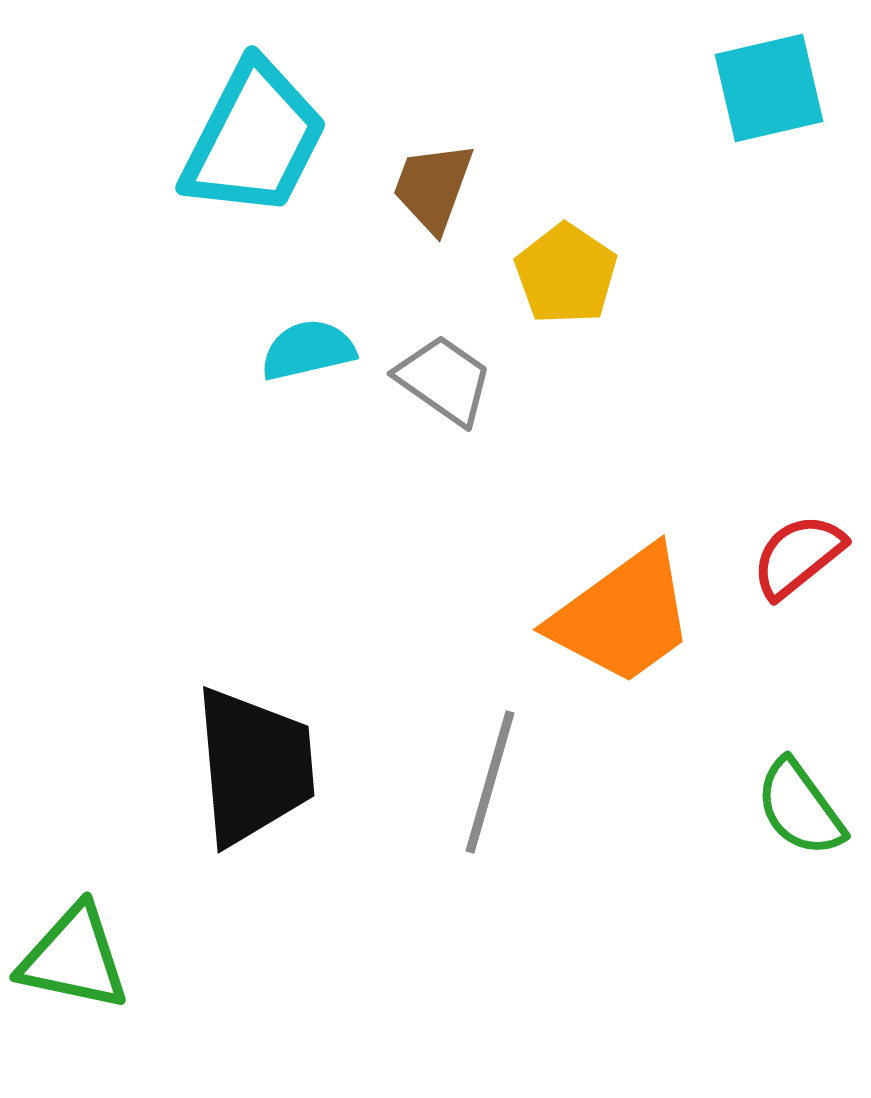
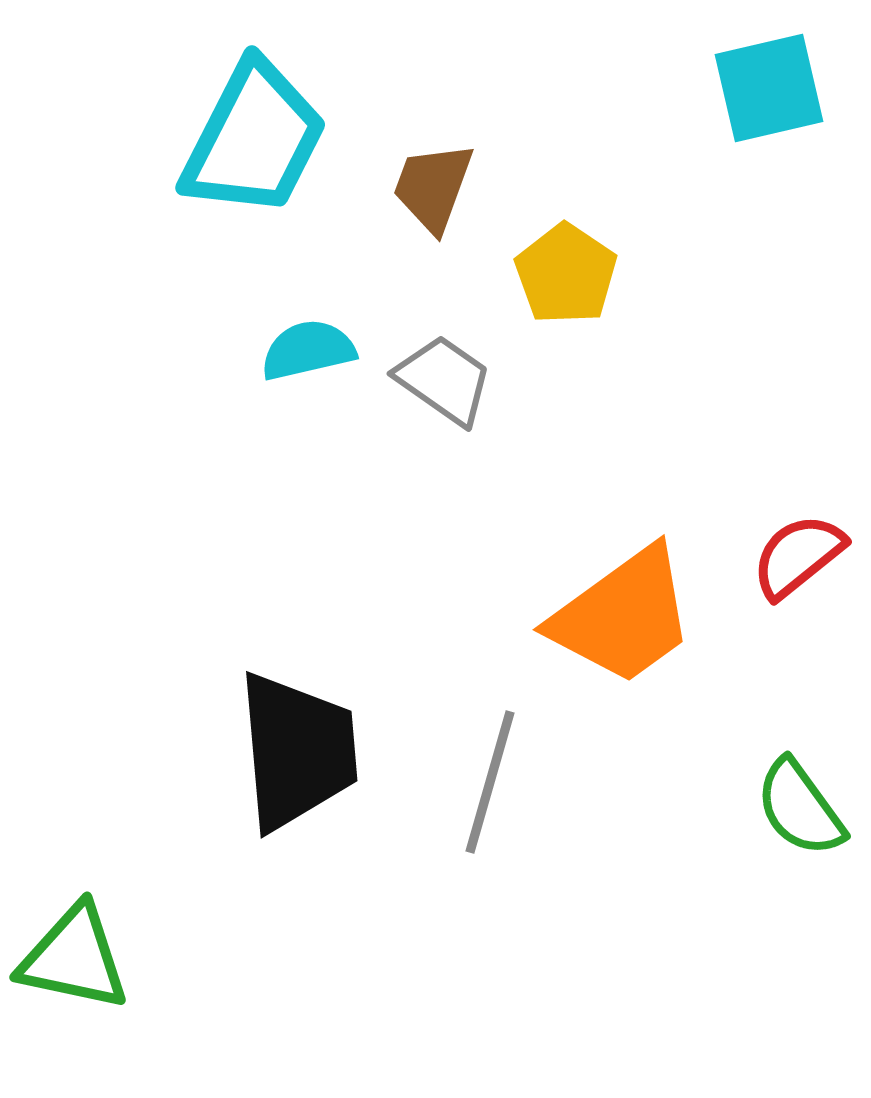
black trapezoid: moved 43 px right, 15 px up
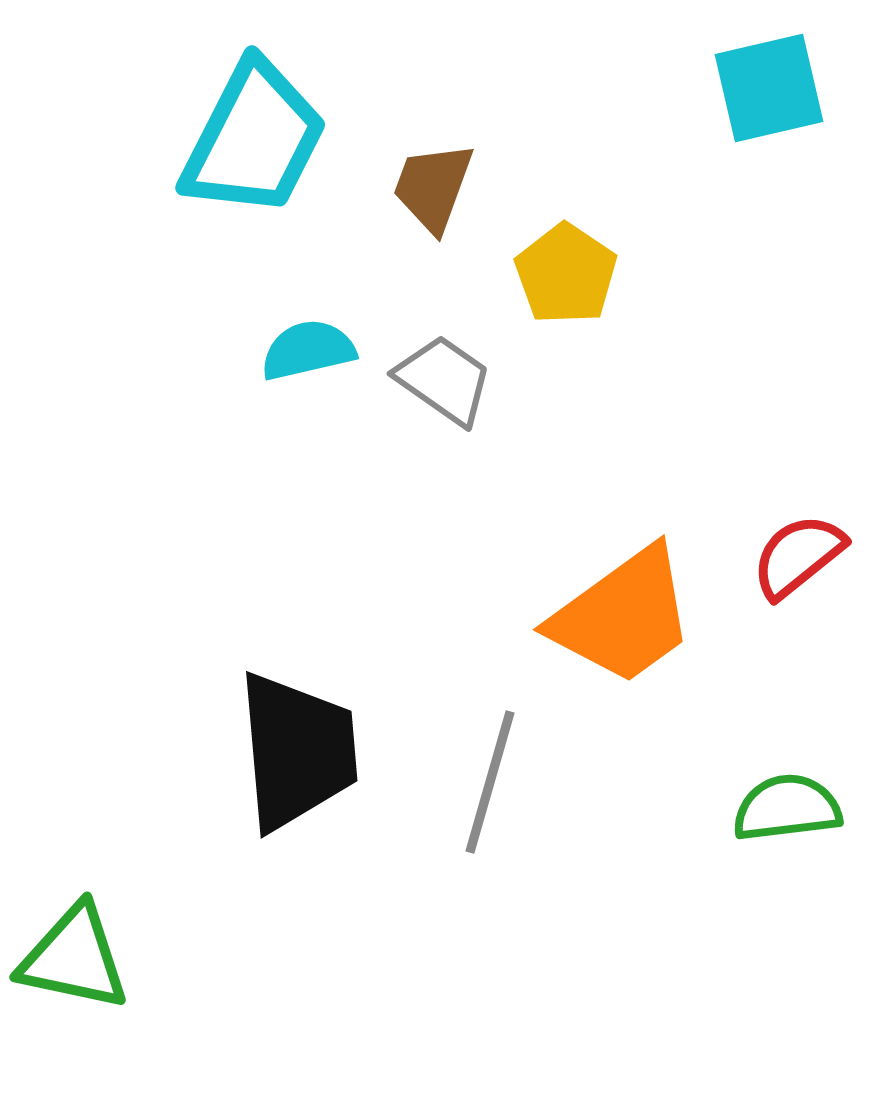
green semicircle: moved 13 px left; rotated 119 degrees clockwise
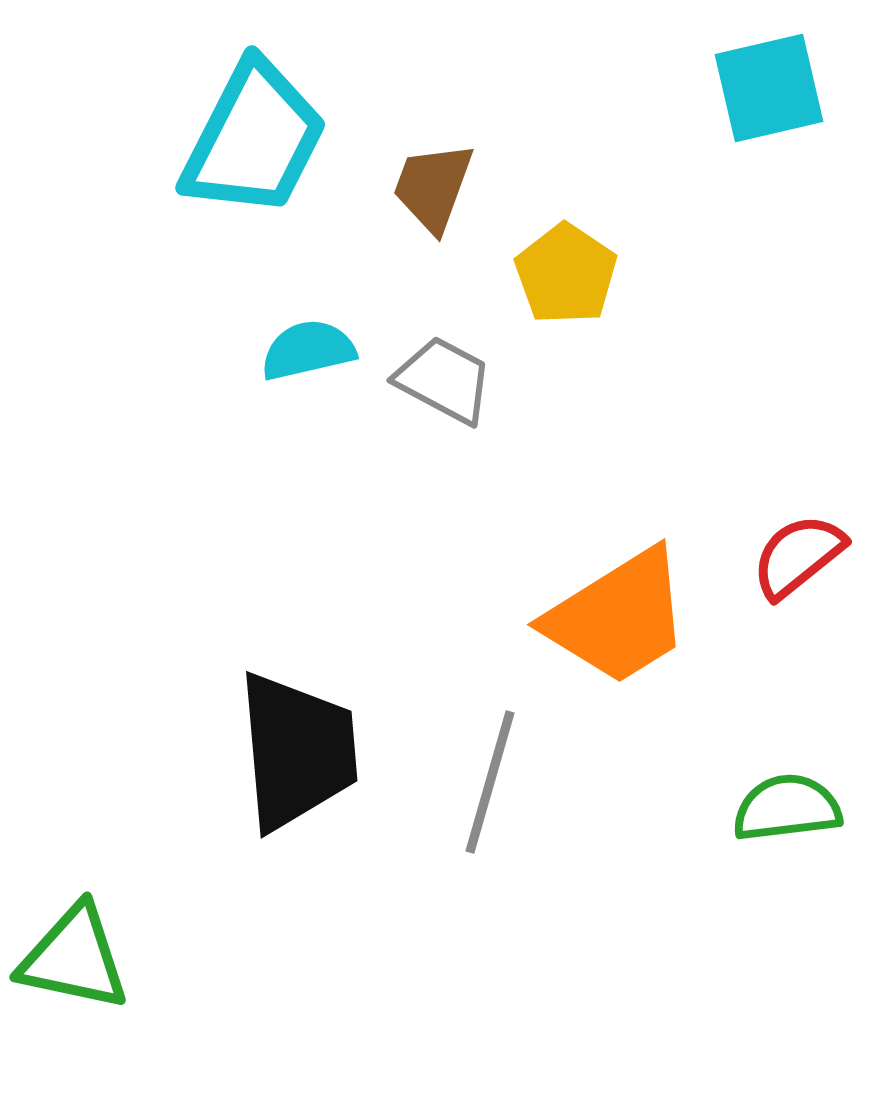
gray trapezoid: rotated 7 degrees counterclockwise
orange trapezoid: moved 5 px left, 1 px down; rotated 4 degrees clockwise
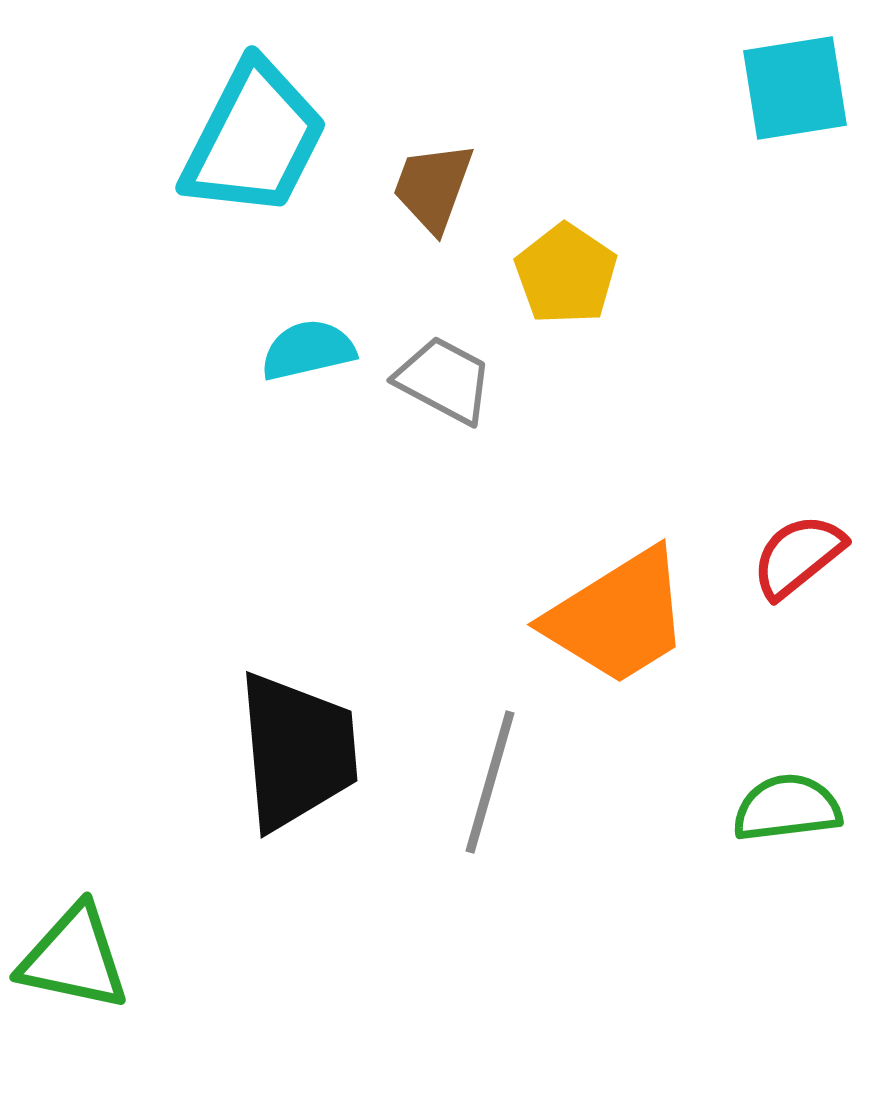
cyan square: moved 26 px right; rotated 4 degrees clockwise
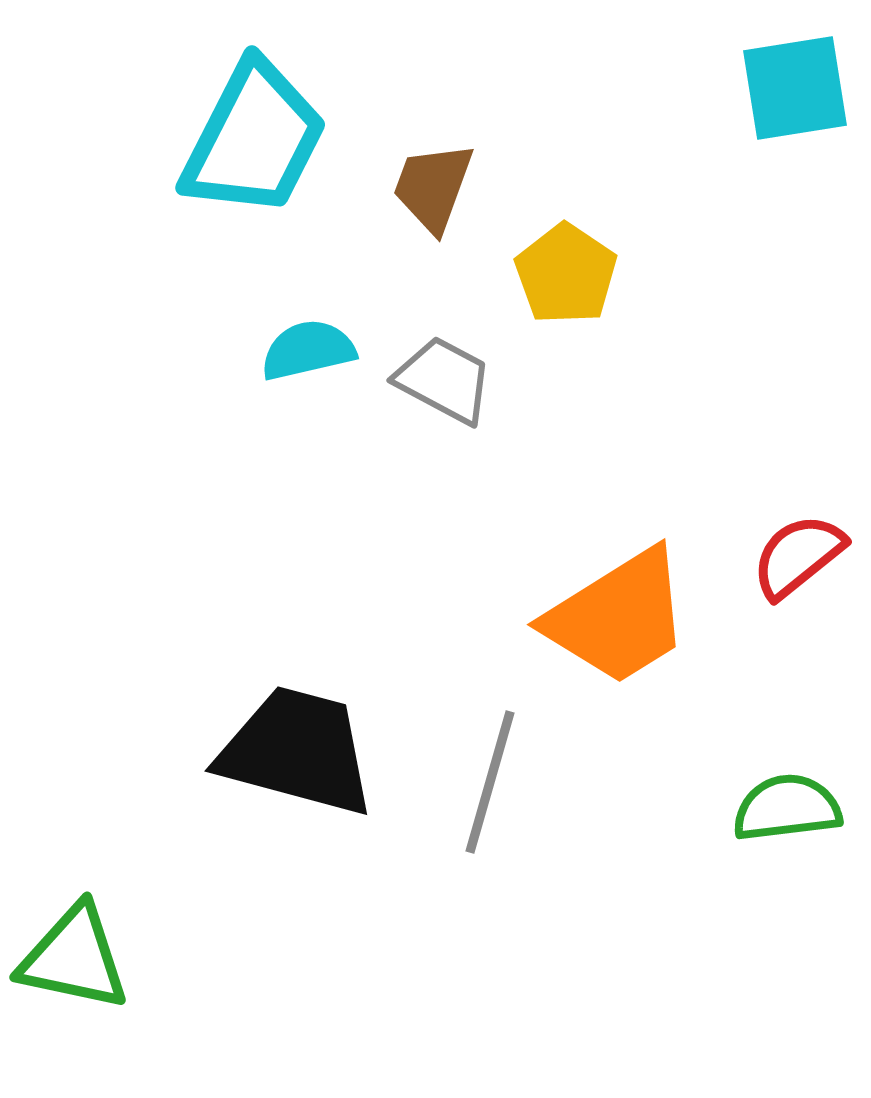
black trapezoid: rotated 70 degrees counterclockwise
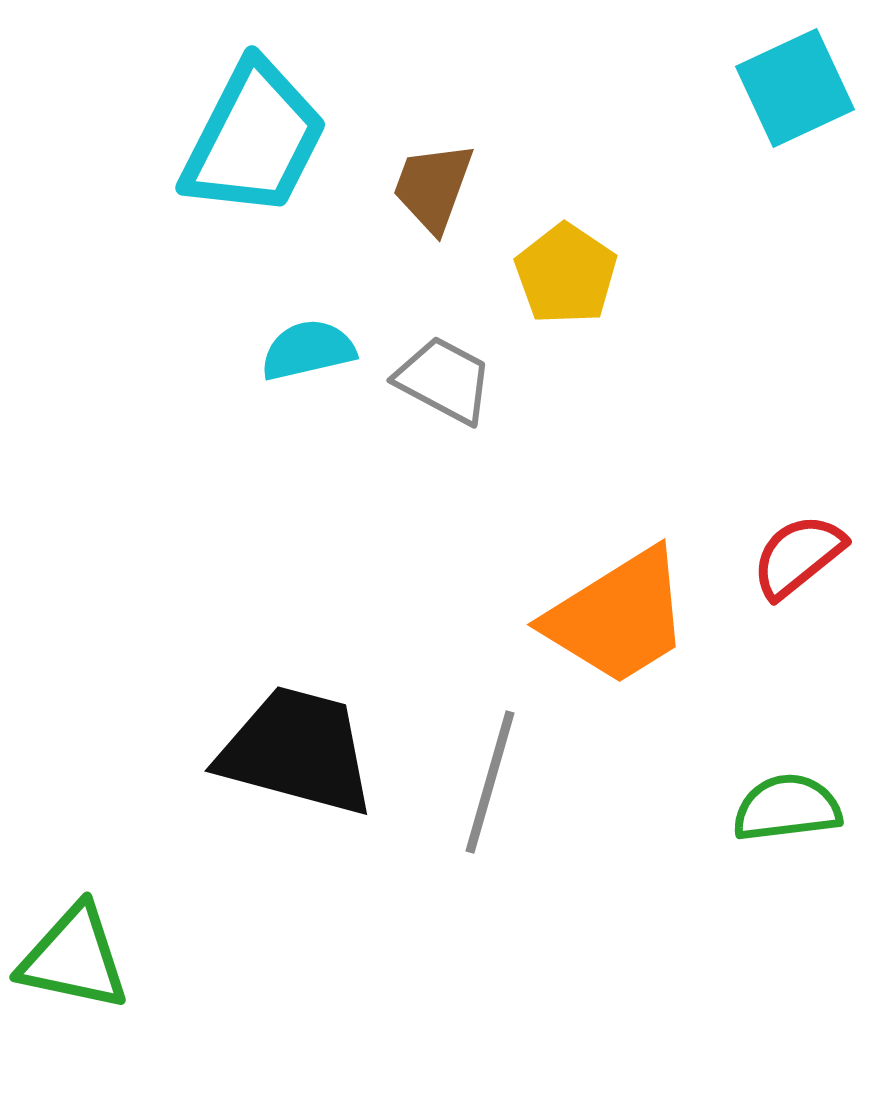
cyan square: rotated 16 degrees counterclockwise
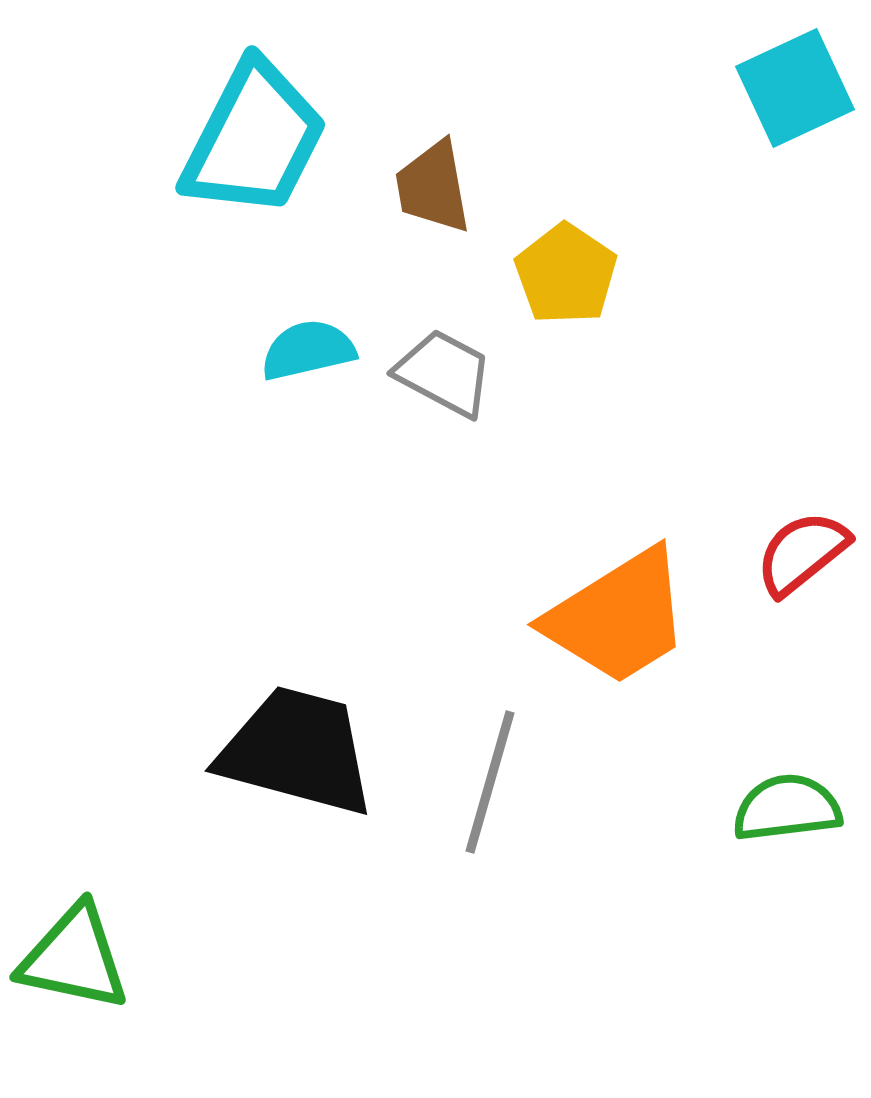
brown trapezoid: rotated 30 degrees counterclockwise
gray trapezoid: moved 7 px up
red semicircle: moved 4 px right, 3 px up
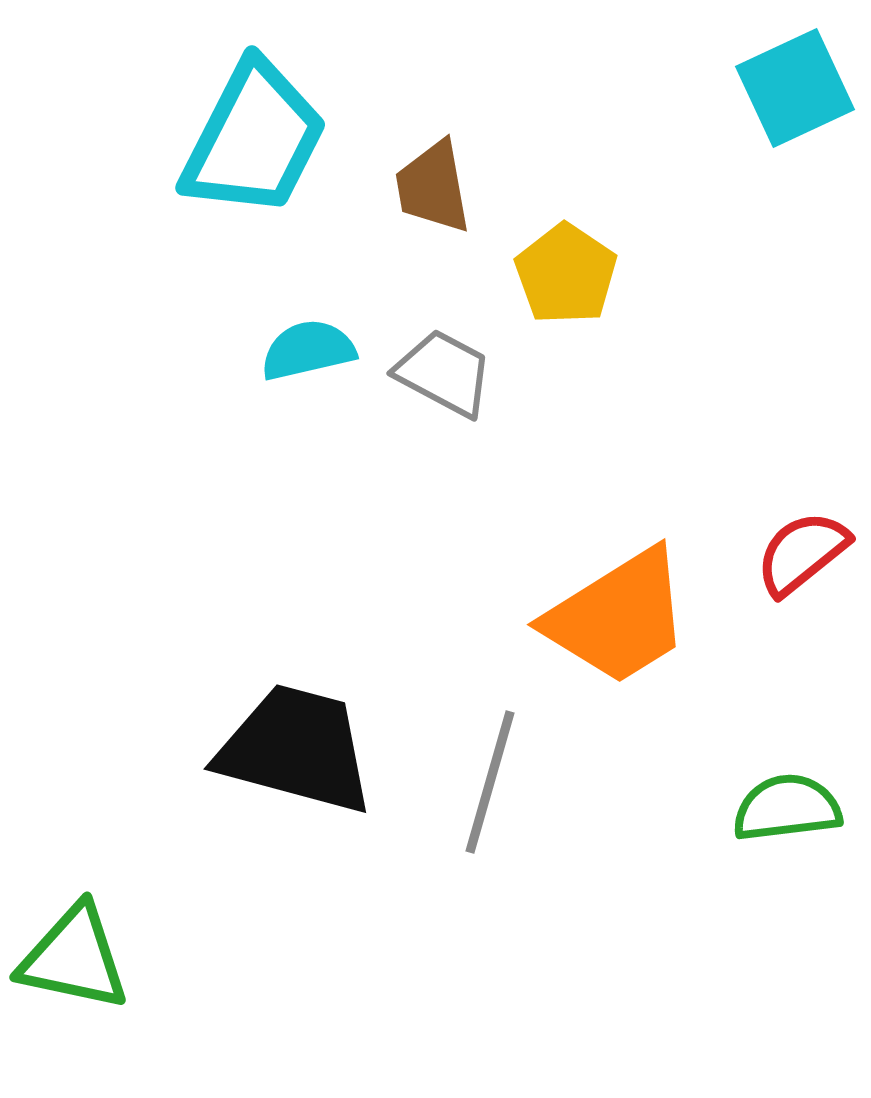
black trapezoid: moved 1 px left, 2 px up
